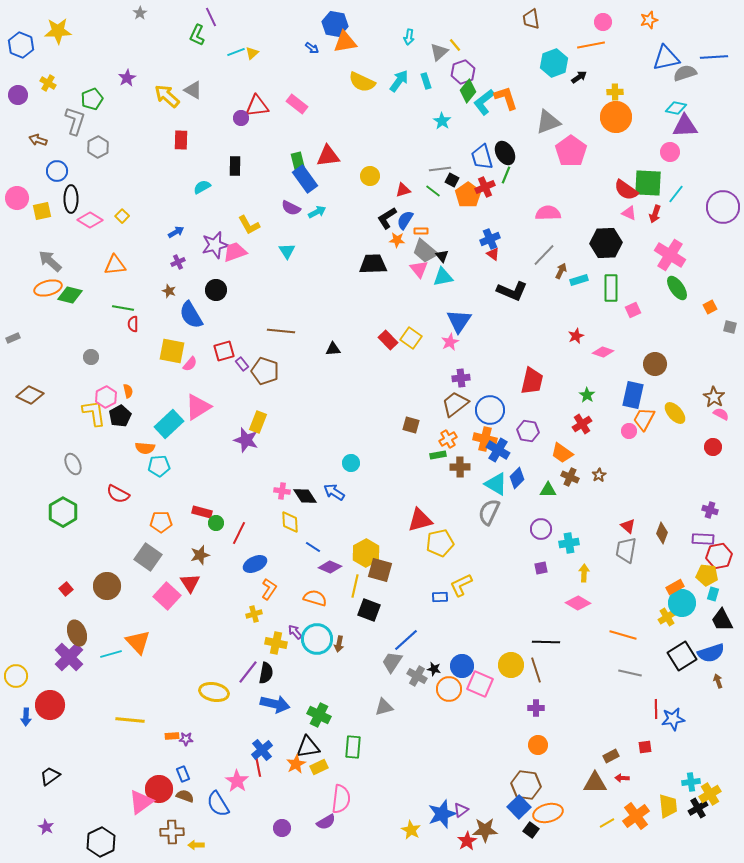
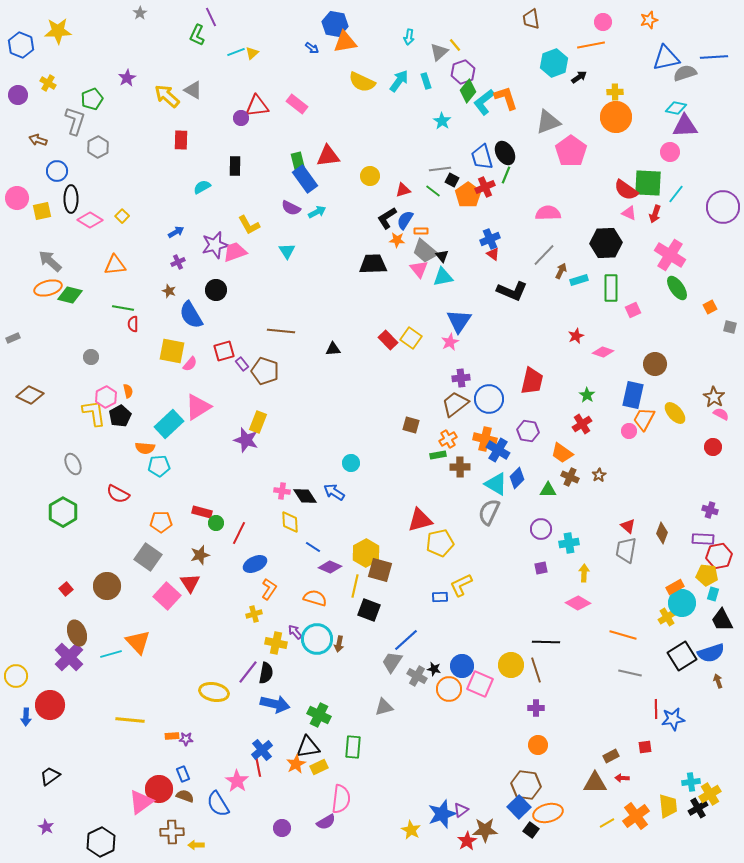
blue circle at (490, 410): moved 1 px left, 11 px up
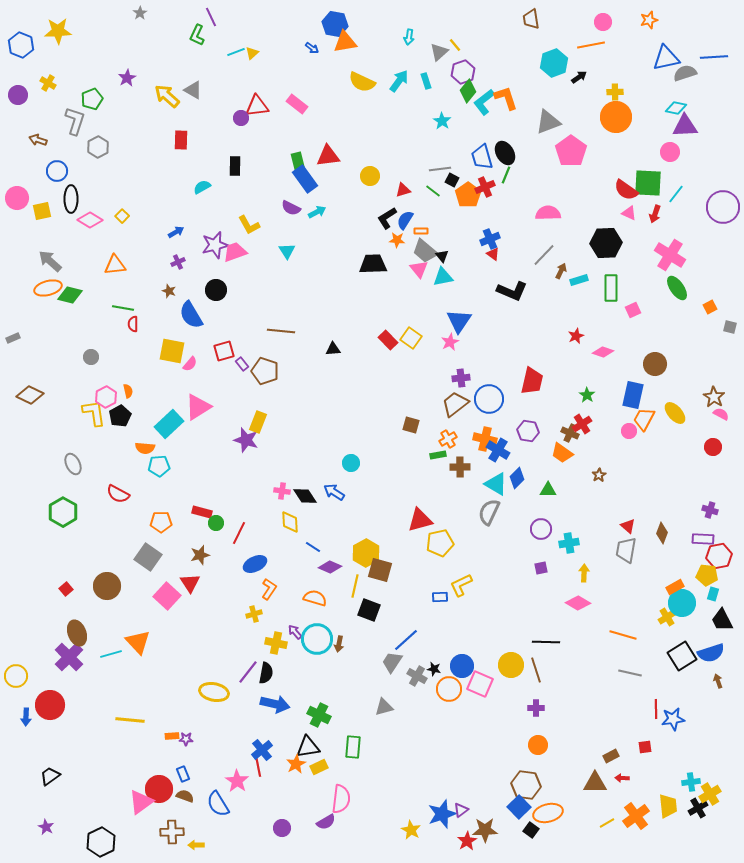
brown cross at (570, 477): moved 44 px up
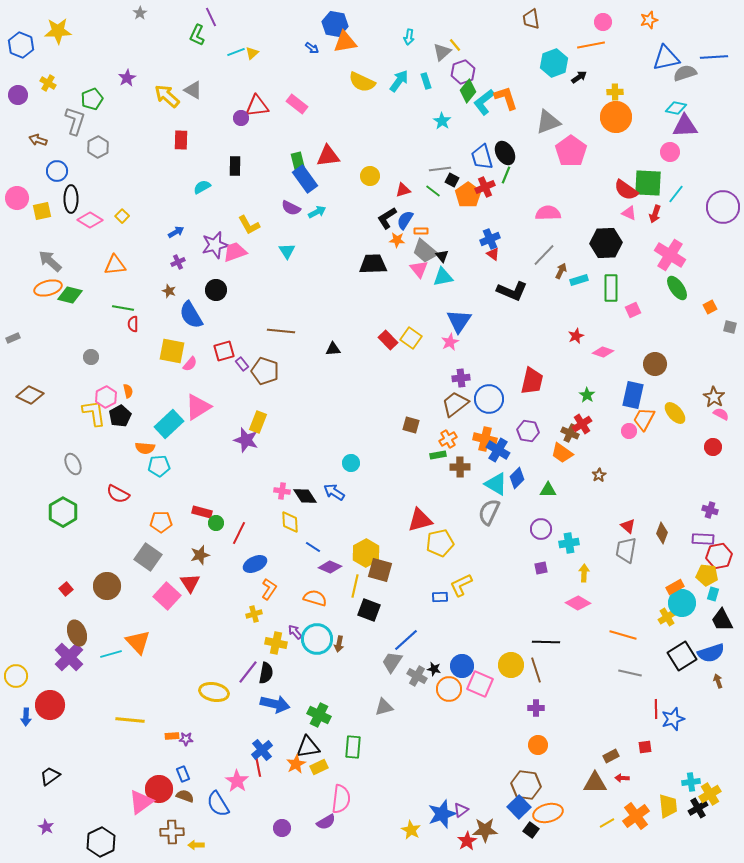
gray triangle at (439, 52): moved 3 px right
blue star at (673, 719): rotated 10 degrees counterclockwise
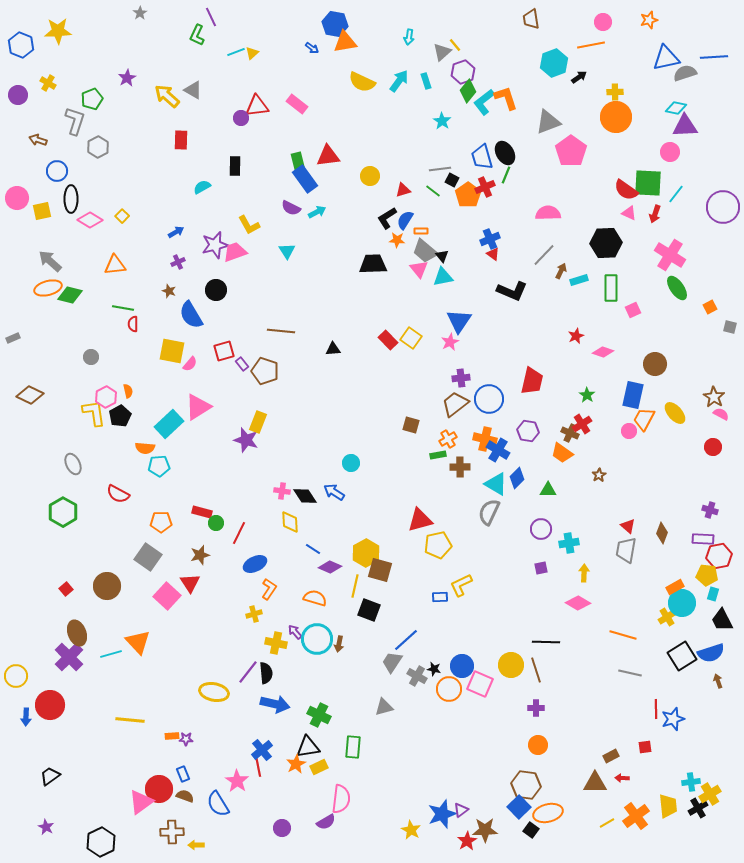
yellow pentagon at (440, 543): moved 2 px left, 2 px down
blue line at (313, 547): moved 2 px down
black semicircle at (266, 673): rotated 15 degrees counterclockwise
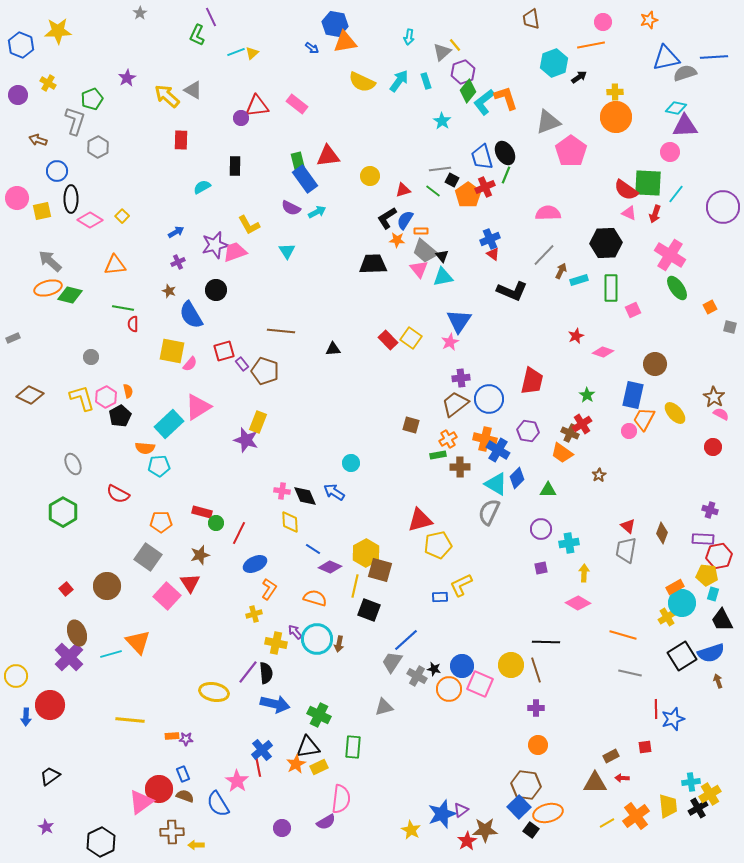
yellow L-shape at (94, 413): moved 12 px left, 15 px up; rotated 8 degrees counterclockwise
black diamond at (305, 496): rotated 10 degrees clockwise
